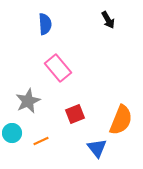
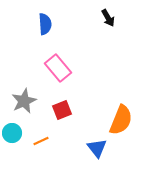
black arrow: moved 2 px up
gray star: moved 4 px left
red square: moved 13 px left, 4 px up
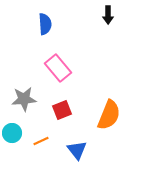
black arrow: moved 3 px up; rotated 30 degrees clockwise
gray star: moved 2 px up; rotated 20 degrees clockwise
orange semicircle: moved 12 px left, 5 px up
blue triangle: moved 20 px left, 2 px down
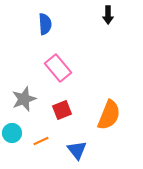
gray star: rotated 15 degrees counterclockwise
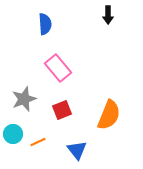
cyan circle: moved 1 px right, 1 px down
orange line: moved 3 px left, 1 px down
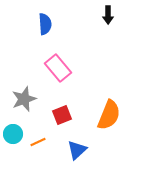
red square: moved 5 px down
blue triangle: rotated 25 degrees clockwise
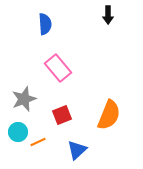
cyan circle: moved 5 px right, 2 px up
